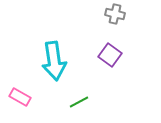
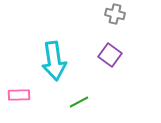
pink rectangle: moved 1 px left, 2 px up; rotated 30 degrees counterclockwise
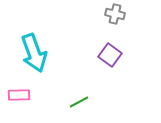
cyan arrow: moved 20 px left, 8 px up; rotated 12 degrees counterclockwise
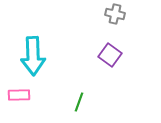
cyan arrow: moved 1 px left, 3 px down; rotated 18 degrees clockwise
green line: rotated 42 degrees counterclockwise
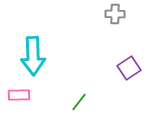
gray cross: rotated 12 degrees counterclockwise
purple square: moved 19 px right, 13 px down; rotated 20 degrees clockwise
green line: rotated 18 degrees clockwise
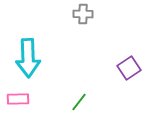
gray cross: moved 32 px left
cyan arrow: moved 5 px left, 2 px down
pink rectangle: moved 1 px left, 4 px down
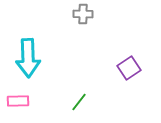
pink rectangle: moved 2 px down
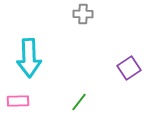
cyan arrow: moved 1 px right
